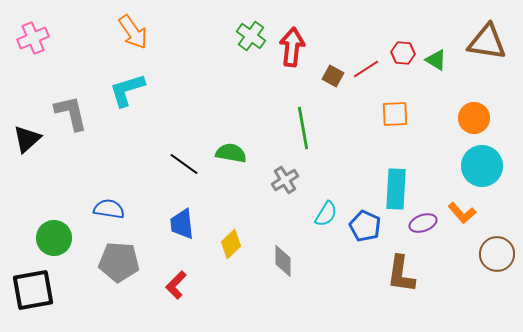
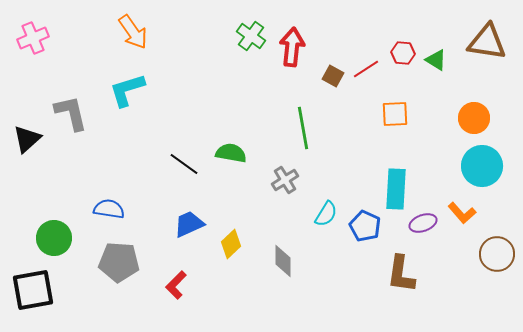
blue trapezoid: moved 7 px right; rotated 72 degrees clockwise
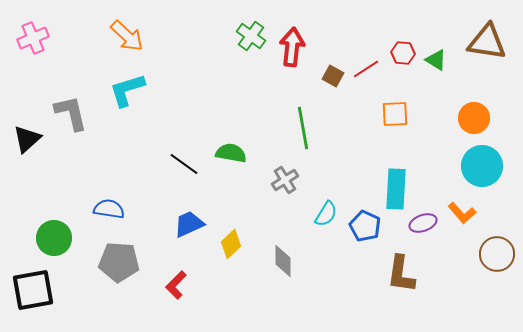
orange arrow: moved 6 px left, 4 px down; rotated 12 degrees counterclockwise
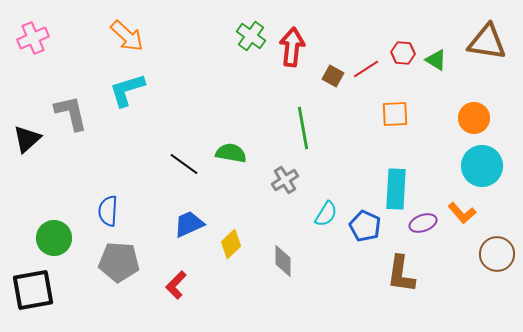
blue semicircle: moved 1 px left, 2 px down; rotated 96 degrees counterclockwise
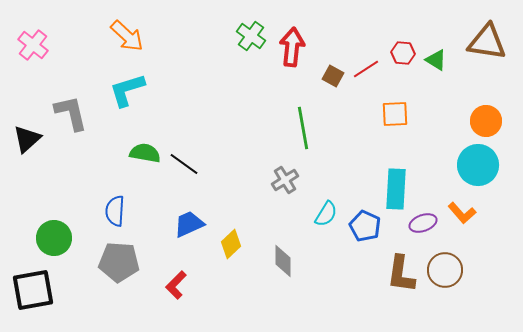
pink cross: moved 7 px down; rotated 28 degrees counterclockwise
orange circle: moved 12 px right, 3 px down
green semicircle: moved 86 px left
cyan circle: moved 4 px left, 1 px up
blue semicircle: moved 7 px right
brown circle: moved 52 px left, 16 px down
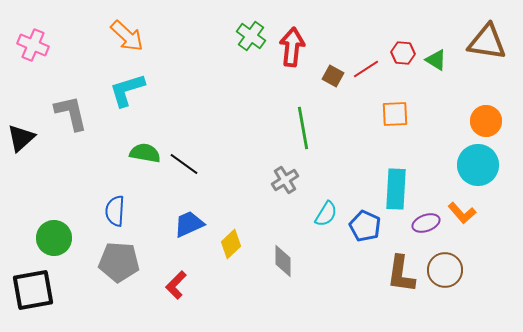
pink cross: rotated 16 degrees counterclockwise
black triangle: moved 6 px left, 1 px up
purple ellipse: moved 3 px right
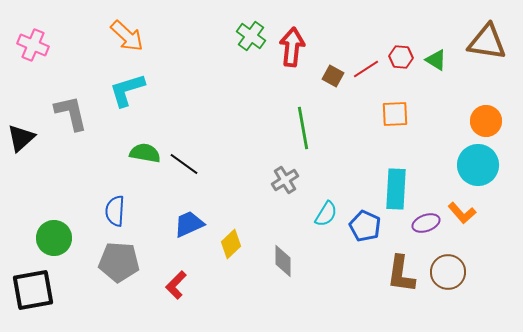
red hexagon: moved 2 px left, 4 px down
brown circle: moved 3 px right, 2 px down
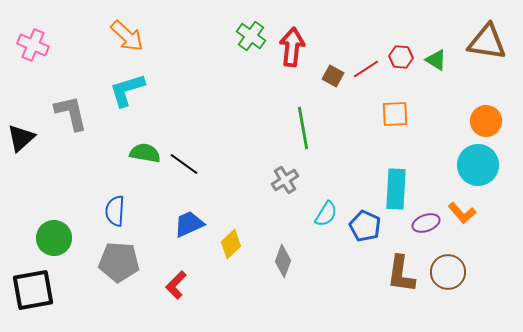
gray diamond: rotated 20 degrees clockwise
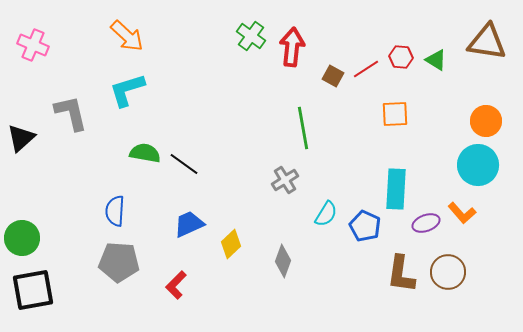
green circle: moved 32 px left
